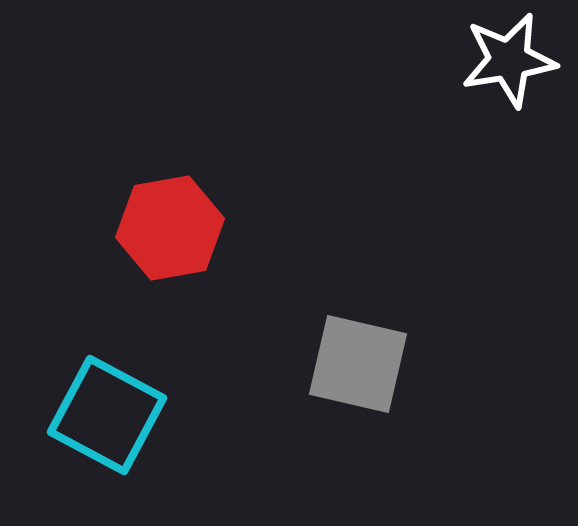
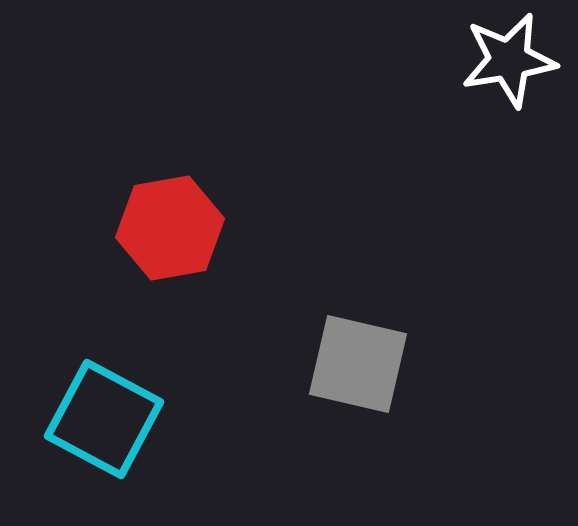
cyan square: moved 3 px left, 4 px down
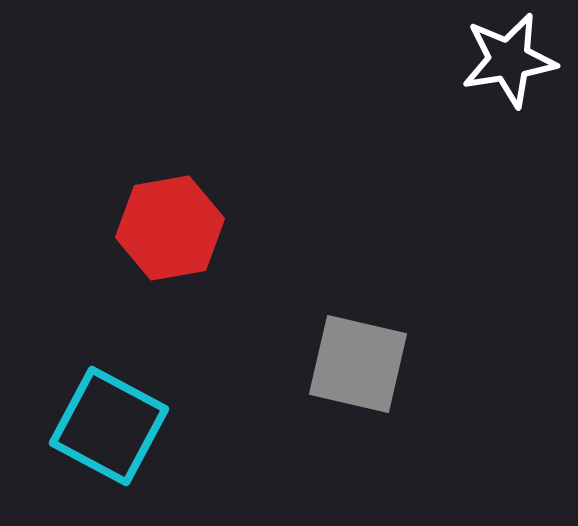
cyan square: moved 5 px right, 7 px down
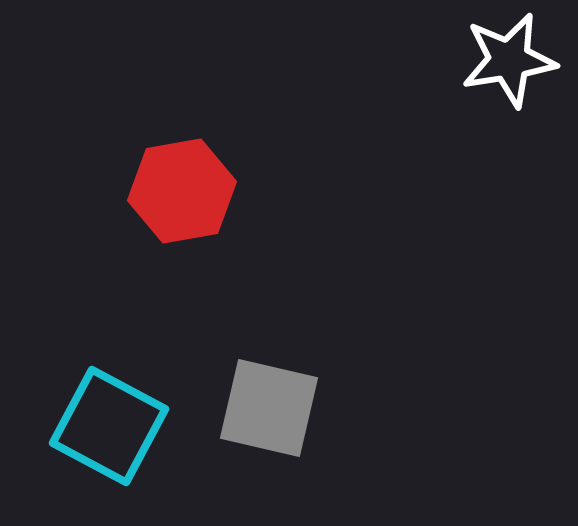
red hexagon: moved 12 px right, 37 px up
gray square: moved 89 px left, 44 px down
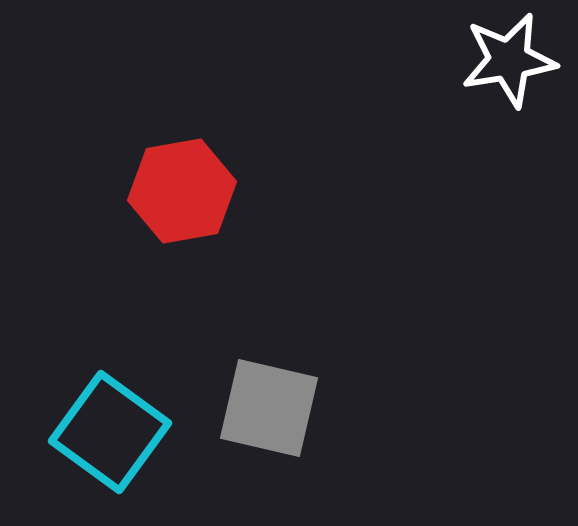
cyan square: moved 1 px right, 6 px down; rotated 8 degrees clockwise
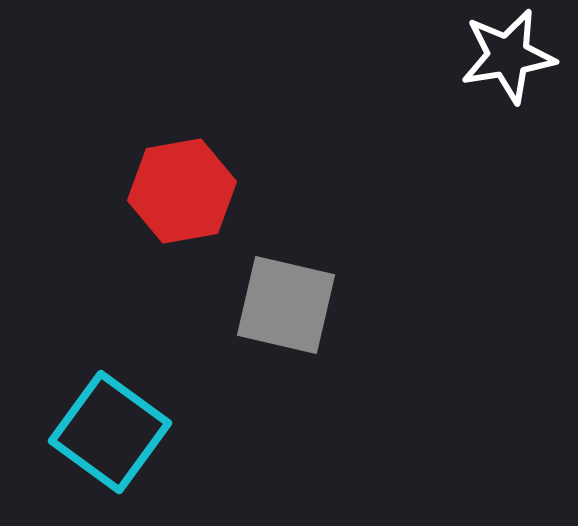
white star: moved 1 px left, 4 px up
gray square: moved 17 px right, 103 px up
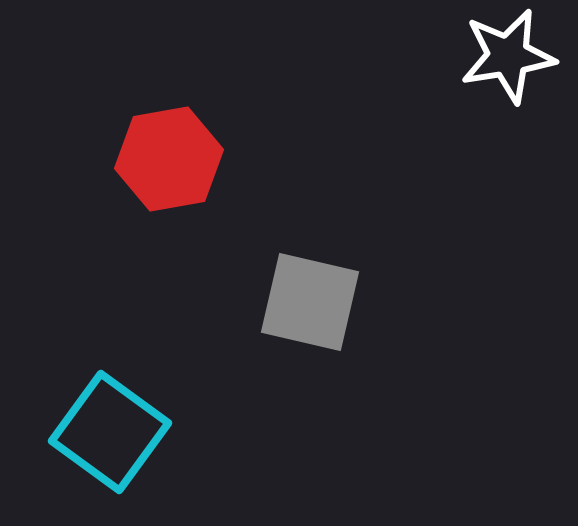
red hexagon: moved 13 px left, 32 px up
gray square: moved 24 px right, 3 px up
